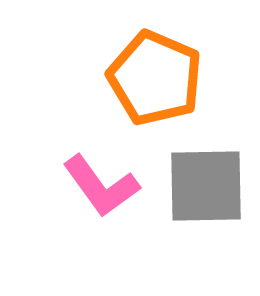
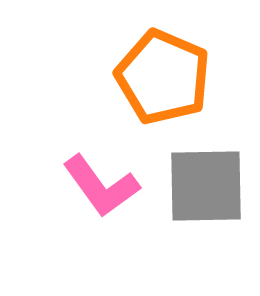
orange pentagon: moved 8 px right, 1 px up
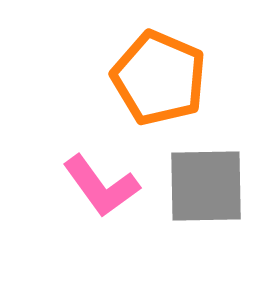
orange pentagon: moved 4 px left, 1 px down
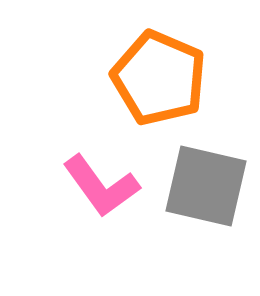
gray square: rotated 14 degrees clockwise
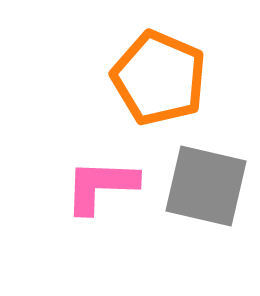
pink L-shape: rotated 128 degrees clockwise
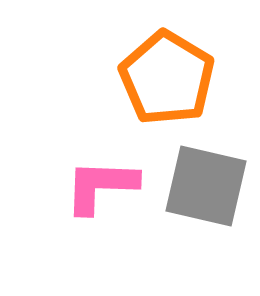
orange pentagon: moved 8 px right; rotated 8 degrees clockwise
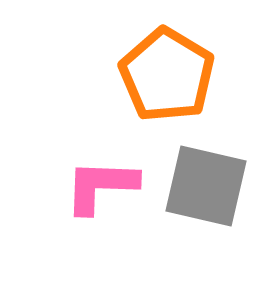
orange pentagon: moved 3 px up
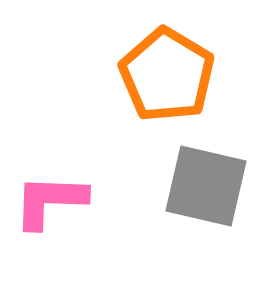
pink L-shape: moved 51 px left, 15 px down
